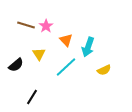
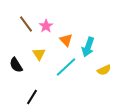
brown line: moved 1 px up; rotated 36 degrees clockwise
black semicircle: rotated 98 degrees clockwise
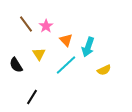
cyan line: moved 2 px up
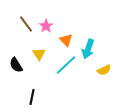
cyan arrow: moved 2 px down
black line: rotated 21 degrees counterclockwise
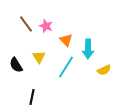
pink star: rotated 16 degrees counterclockwise
cyan arrow: rotated 18 degrees counterclockwise
yellow triangle: moved 3 px down
cyan line: moved 2 px down; rotated 15 degrees counterclockwise
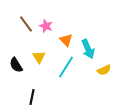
cyan arrow: rotated 24 degrees counterclockwise
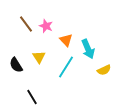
black line: rotated 42 degrees counterclockwise
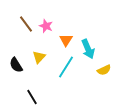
orange triangle: rotated 16 degrees clockwise
yellow triangle: rotated 16 degrees clockwise
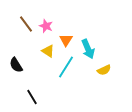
yellow triangle: moved 9 px right, 6 px up; rotated 40 degrees counterclockwise
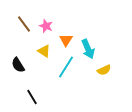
brown line: moved 2 px left
yellow triangle: moved 4 px left
black semicircle: moved 2 px right
